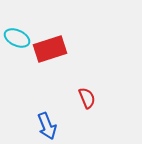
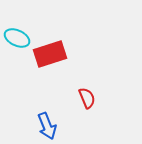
red rectangle: moved 5 px down
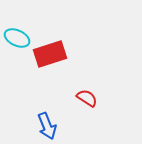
red semicircle: rotated 35 degrees counterclockwise
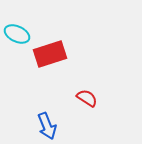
cyan ellipse: moved 4 px up
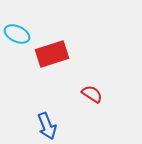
red rectangle: moved 2 px right
red semicircle: moved 5 px right, 4 px up
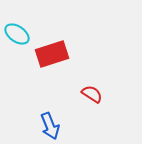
cyan ellipse: rotated 10 degrees clockwise
blue arrow: moved 3 px right
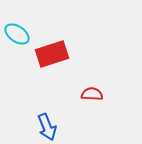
red semicircle: rotated 30 degrees counterclockwise
blue arrow: moved 3 px left, 1 px down
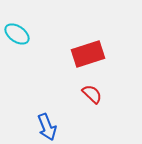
red rectangle: moved 36 px right
red semicircle: rotated 40 degrees clockwise
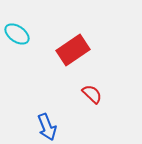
red rectangle: moved 15 px left, 4 px up; rotated 16 degrees counterclockwise
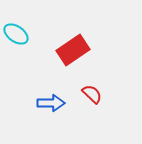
cyan ellipse: moved 1 px left
blue arrow: moved 4 px right, 24 px up; rotated 68 degrees counterclockwise
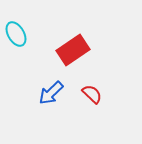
cyan ellipse: rotated 25 degrees clockwise
blue arrow: moved 10 px up; rotated 136 degrees clockwise
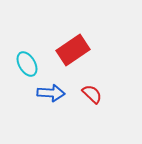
cyan ellipse: moved 11 px right, 30 px down
blue arrow: rotated 132 degrees counterclockwise
